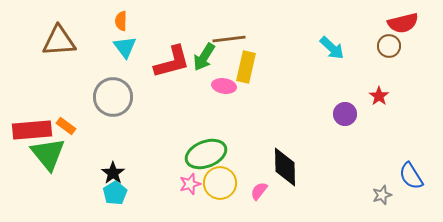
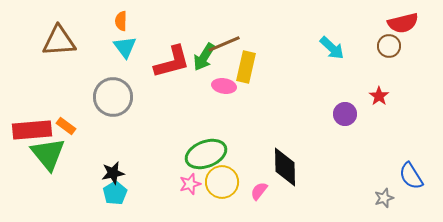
brown line: moved 5 px left, 5 px down; rotated 16 degrees counterclockwise
black star: rotated 25 degrees clockwise
yellow circle: moved 2 px right, 1 px up
gray star: moved 2 px right, 3 px down
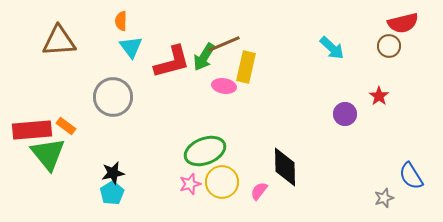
cyan triangle: moved 6 px right
green ellipse: moved 1 px left, 3 px up
cyan pentagon: moved 3 px left
